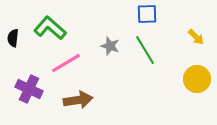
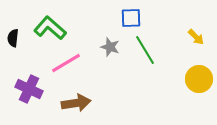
blue square: moved 16 px left, 4 px down
gray star: moved 1 px down
yellow circle: moved 2 px right
brown arrow: moved 2 px left, 3 px down
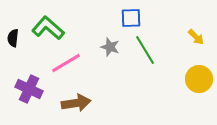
green L-shape: moved 2 px left
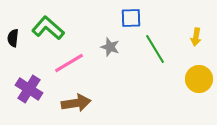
yellow arrow: rotated 54 degrees clockwise
green line: moved 10 px right, 1 px up
pink line: moved 3 px right
purple cross: rotated 8 degrees clockwise
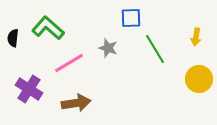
gray star: moved 2 px left, 1 px down
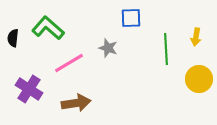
green line: moved 11 px right; rotated 28 degrees clockwise
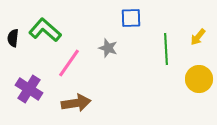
green L-shape: moved 3 px left, 2 px down
yellow arrow: moved 2 px right; rotated 30 degrees clockwise
pink line: rotated 24 degrees counterclockwise
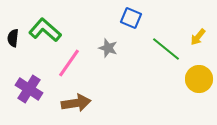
blue square: rotated 25 degrees clockwise
green line: rotated 48 degrees counterclockwise
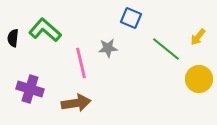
gray star: rotated 24 degrees counterclockwise
pink line: moved 12 px right; rotated 48 degrees counterclockwise
purple cross: moved 1 px right; rotated 16 degrees counterclockwise
